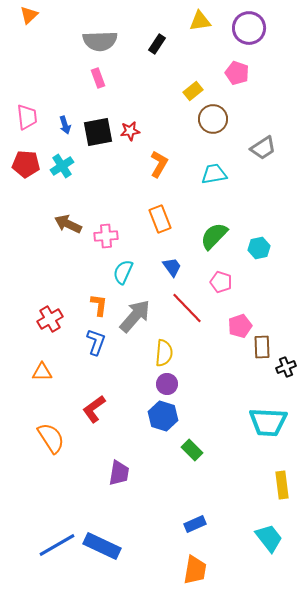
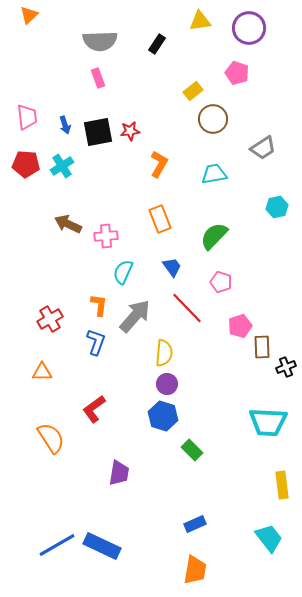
cyan hexagon at (259, 248): moved 18 px right, 41 px up
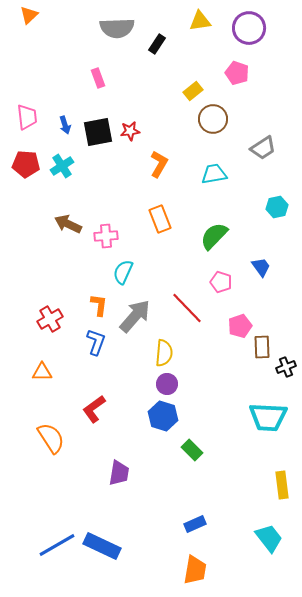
gray semicircle at (100, 41): moved 17 px right, 13 px up
blue trapezoid at (172, 267): moved 89 px right
cyan trapezoid at (268, 422): moved 5 px up
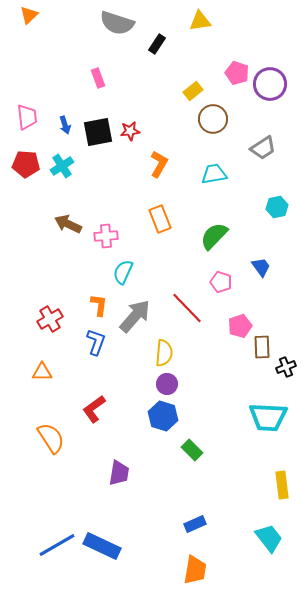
gray semicircle at (117, 28): moved 5 px up; rotated 20 degrees clockwise
purple circle at (249, 28): moved 21 px right, 56 px down
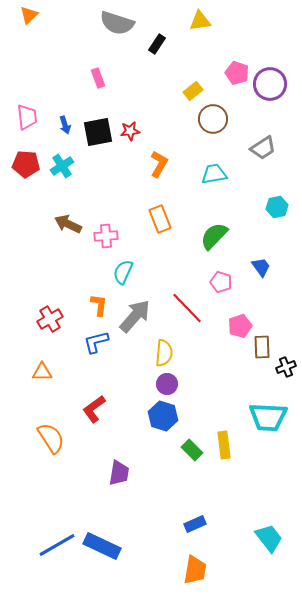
blue L-shape at (96, 342): rotated 124 degrees counterclockwise
yellow rectangle at (282, 485): moved 58 px left, 40 px up
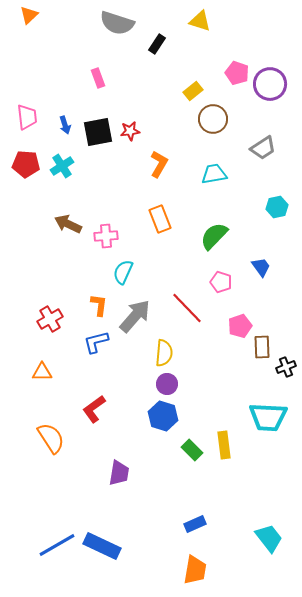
yellow triangle at (200, 21): rotated 25 degrees clockwise
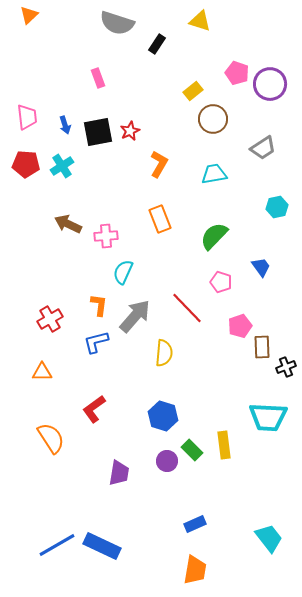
red star at (130, 131): rotated 18 degrees counterclockwise
purple circle at (167, 384): moved 77 px down
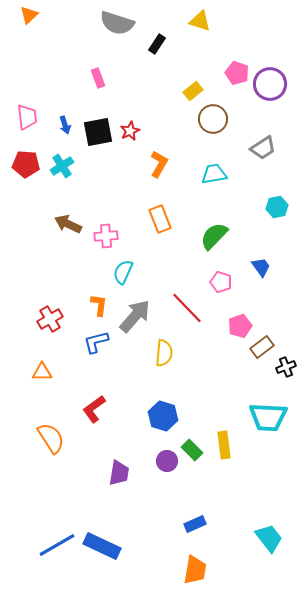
brown rectangle at (262, 347): rotated 55 degrees clockwise
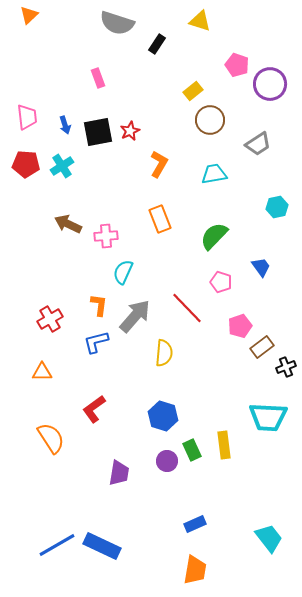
pink pentagon at (237, 73): moved 8 px up
brown circle at (213, 119): moved 3 px left, 1 px down
gray trapezoid at (263, 148): moved 5 px left, 4 px up
green rectangle at (192, 450): rotated 20 degrees clockwise
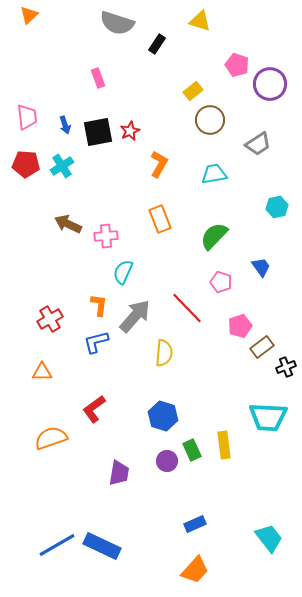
orange semicircle at (51, 438): rotated 76 degrees counterclockwise
orange trapezoid at (195, 570): rotated 32 degrees clockwise
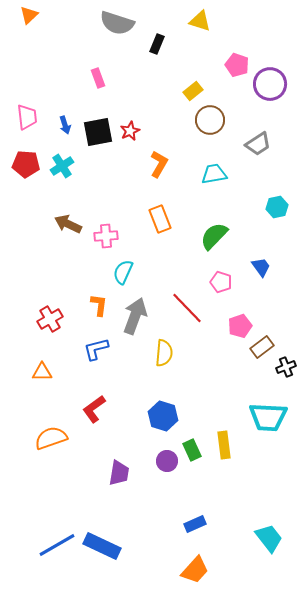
black rectangle at (157, 44): rotated 12 degrees counterclockwise
gray arrow at (135, 316): rotated 21 degrees counterclockwise
blue L-shape at (96, 342): moved 7 px down
